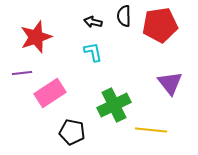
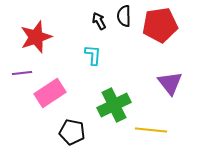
black arrow: moved 6 px right, 1 px up; rotated 48 degrees clockwise
cyan L-shape: moved 3 px down; rotated 15 degrees clockwise
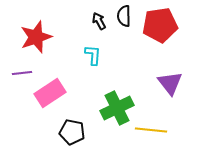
green cross: moved 3 px right, 3 px down
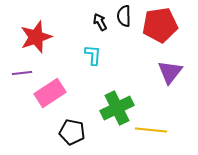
black arrow: moved 1 px right, 1 px down
purple triangle: moved 11 px up; rotated 16 degrees clockwise
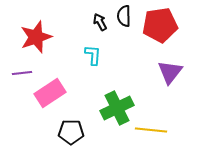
black pentagon: moved 1 px left; rotated 10 degrees counterclockwise
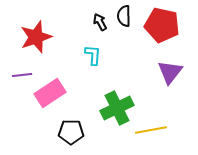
red pentagon: moved 2 px right; rotated 20 degrees clockwise
purple line: moved 2 px down
yellow line: rotated 16 degrees counterclockwise
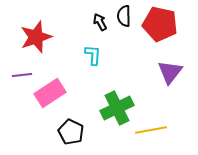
red pentagon: moved 2 px left, 1 px up
black pentagon: rotated 25 degrees clockwise
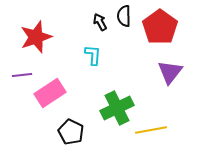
red pentagon: moved 3 px down; rotated 24 degrees clockwise
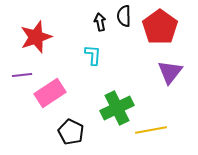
black arrow: rotated 18 degrees clockwise
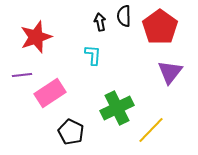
yellow line: rotated 36 degrees counterclockwise
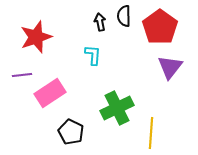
purple triangle: moved 5 px up
yellow line: moved 3 px down; rotated 40 degrees counterclockwise
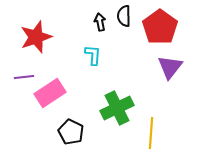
purple line: moved 2 px right, 2 px down
